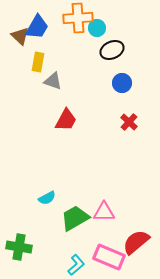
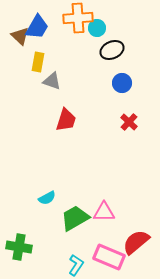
gray triangle: moved 1 px left
red trapezoid: rotated 10 degrees counterclockwise
cyan L-shape: rotated 15 degrees counterclockwise
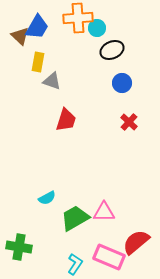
cyan L-shape: moved 1 px left, 1 px up
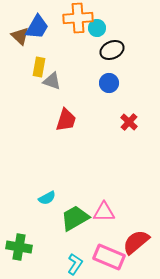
yellow rectangle: moved 1 px right, 5 px down
blue circle: moved 13 px left
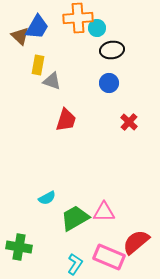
black ellipse: rotated 15 degrees clockwise
yellow rectangle: moved 1 px left, 2 px up
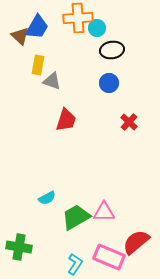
green trapezoid: moved 1 px right, 1 px up
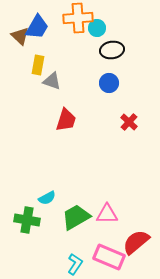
pink triangle: moved 3 px right, 2 px down
green cross: moved 8 px right, 27 px up
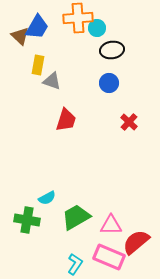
pink triangle: moved 4 px right, 11 px down
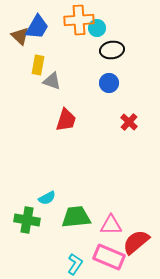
orange cross: moved 1 px right, 2 px down
green trapezoid: rotated 24 degrees clockwise
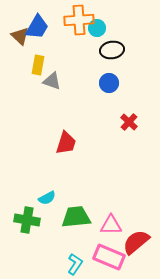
red trapezoid: moved 23 px down
